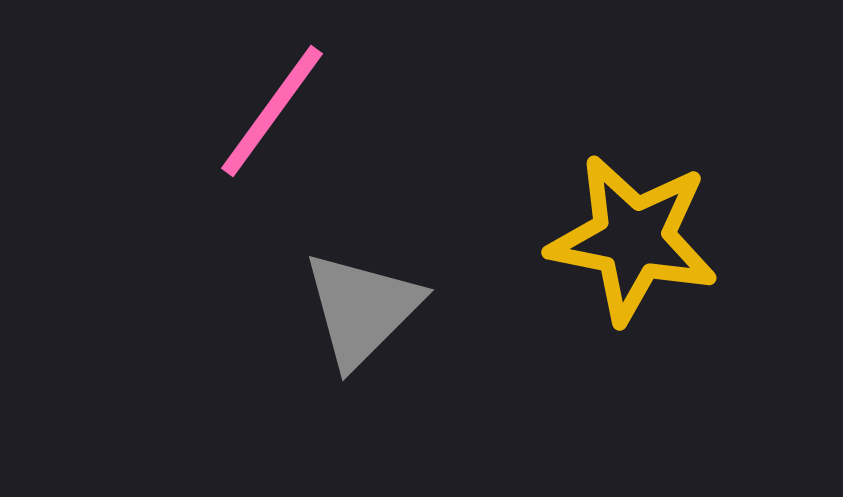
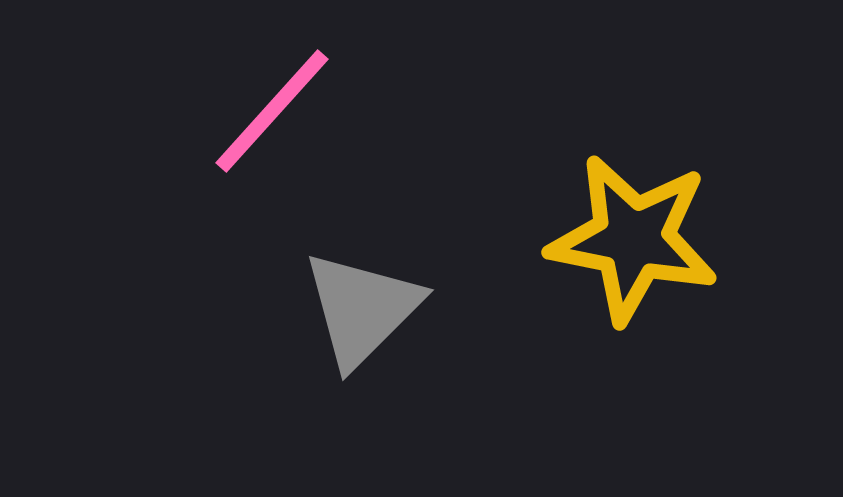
pink line: rotated 6 degrees clockwise
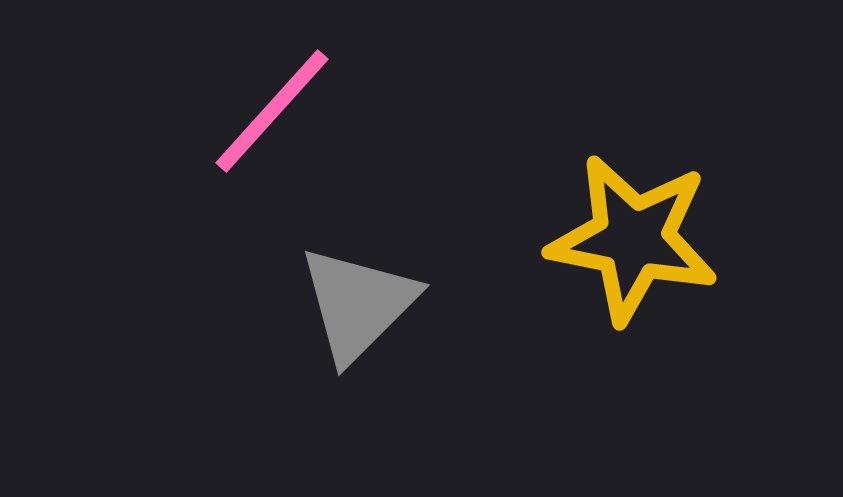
gray triangle: moved 4 px left, 5 px up
